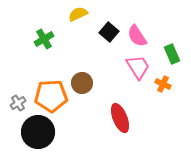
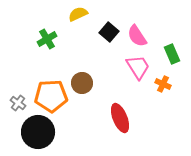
green cross: moved 3 px right
gray cross: rotated 21 degrees counterclockwise
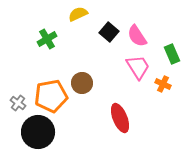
orange pentagon: rotated 8 degrees counterclockwise
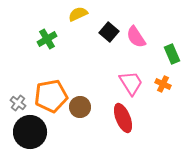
pink semicircle: moved 1 px left, 1 px down
pink trapezoid: moved 7 px left, 16 px down
brown circle: moved 2 px left, 24 px down
red ellipse: moved 3 px right
black circle: moved 8 px left
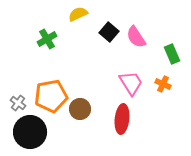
brown circle: moved 2 px down
red ellipse: moved 1 px left, 1 px down; rotated 28 degrees clockwise
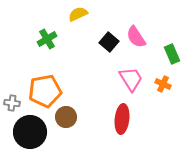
black square: moved 10 px down
pink trapezoid: moved 4 px up
orange pentagon: moved 6 px left, 5 px up
gray cross: moved 6 px left; rotated 28 degrees counterclockwise
brown circle: moved 14 px left, 8 px down
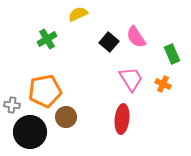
gray cross: moved 2 px down
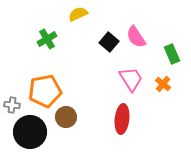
orange cross: rotated 14 degrees clockwise
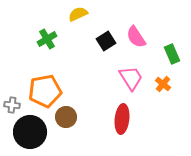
black square: moved 3 px left, 1 px up; rotated 18 degrees clockwise
pink trapezoid: moved 1 px up
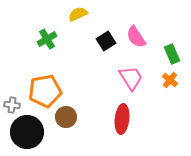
orange cross: moved 7 px right, 4 px up
black circle: moved 3 px left
